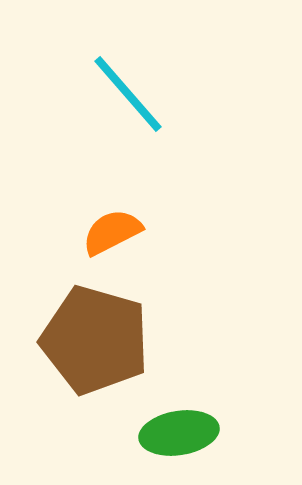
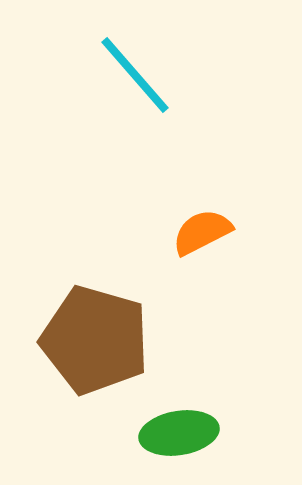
cyan line: moved 7 px right, 19 px up
orange semicircle: moved 90 px right
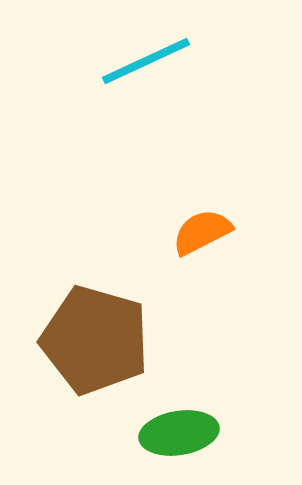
cyan line: moved 11 px right, 14 px up; rotated 74 degrees counterclockwise
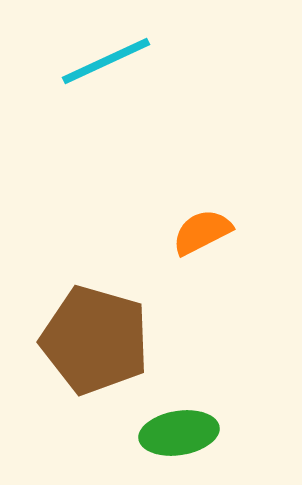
cyan line: moved 40 px left
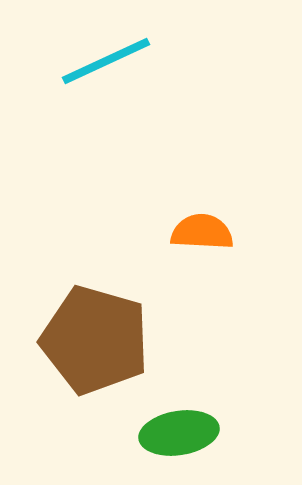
orange semicircle: rotated 30 degrees clockwise
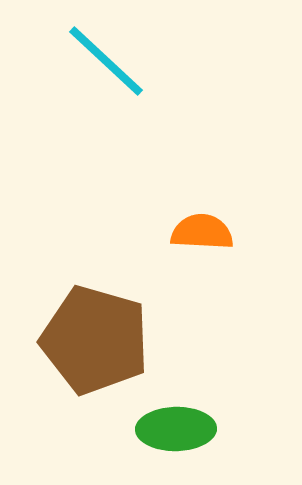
cyan line: rotated 68 degrees clockwise
green ellipse: moved 3 px left, 4 px up; rotated 8 degrees clockwise
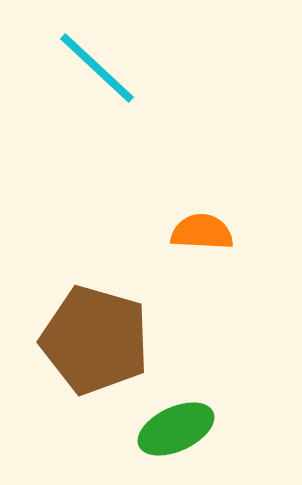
cyan line: moved 9 px left, 7 px down
green ellipse: rotated 24 degrees counterclockwise
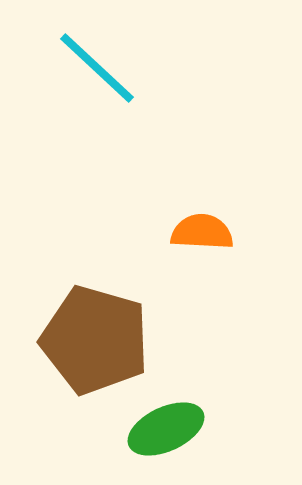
green ellipse: moved 10 px left
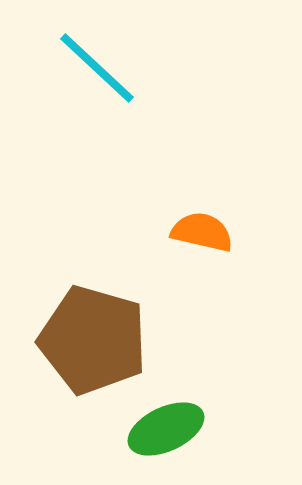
orange semicircle: rotated 10 degrees clockwise
brown pentagon: moved 2 px left
